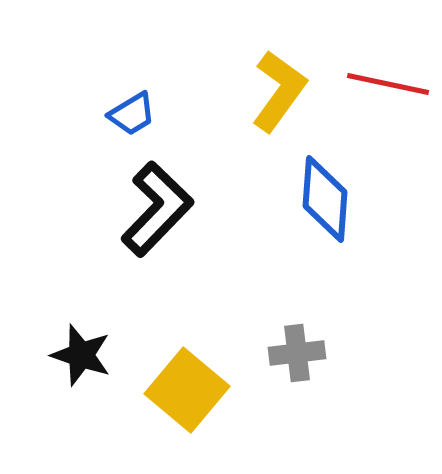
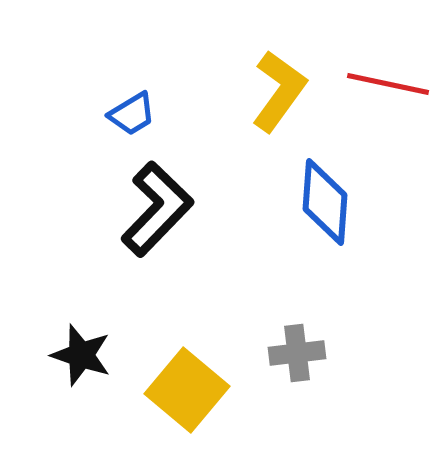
blue diamond: moved 3 px down
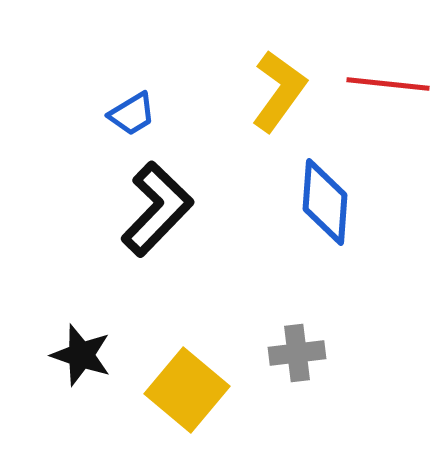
red line: rotated 6 degrees counterclockwise
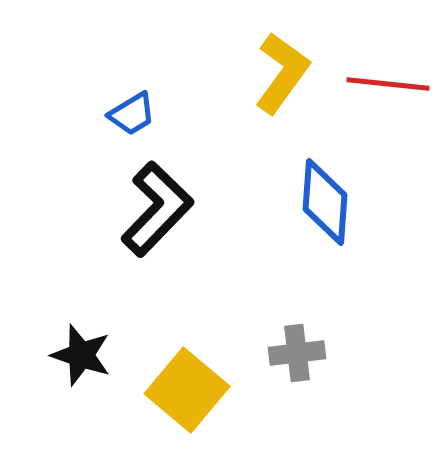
yellow L-shape: moved 3 px right, 18 px up
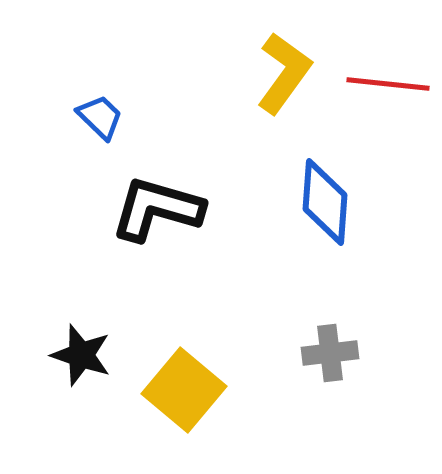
yellow L-shape: moved 2 px right
blue trapezoid: moved 32 px left, 3 px down; rotated 105 degrees counterclockwise
black L-shape: rotated 118 degrees counterclockwise
gray cross: moved 33 px right
yellow square: moved 3 px left
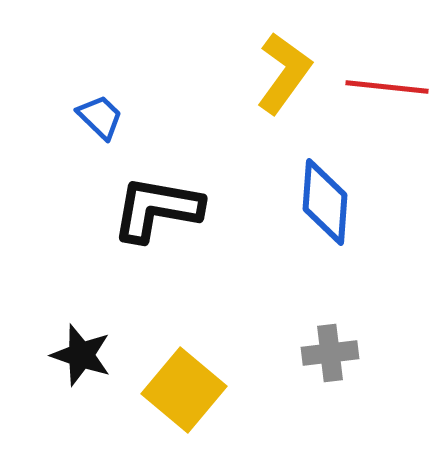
red line: moved 1 px left, 3 px down
black L-shape: rotated 6 degrees counterclockwise
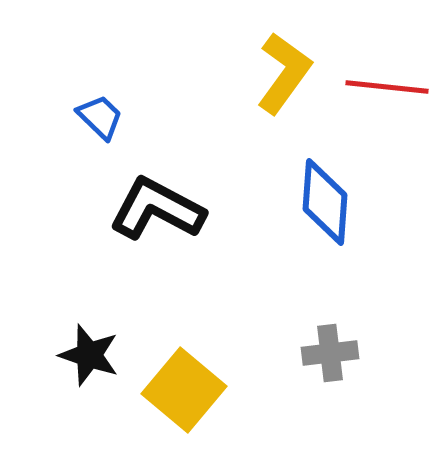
black L-shape: rotated 18 degrees clockwise
black star: moved 8 px right
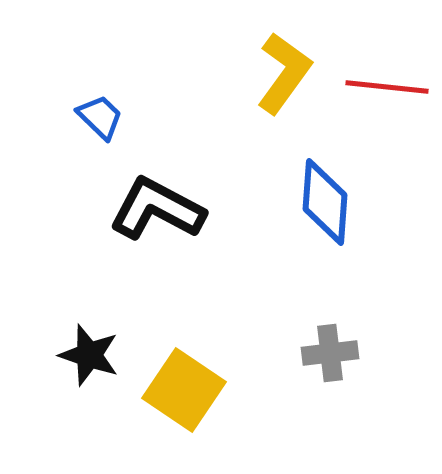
yellow square: rotated 6 degrees counterclockwise
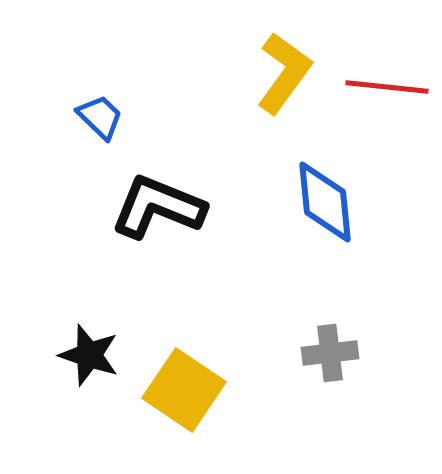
blue diamond: rotated 10 degrees counterclockwise
black L-shape: moved 1 px right, 2 px up; rotated 6 degrees counterclockwise
